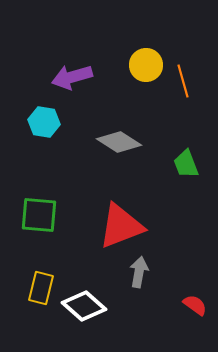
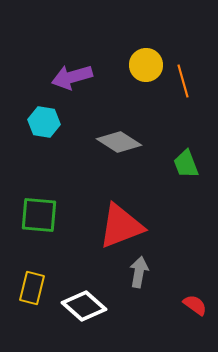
yellow rectangle: moved 9 px left
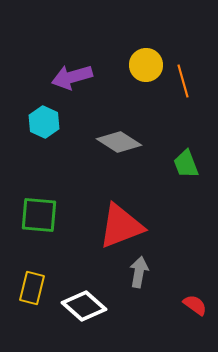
cyan hexagon: rotated 16 degrees clockwise
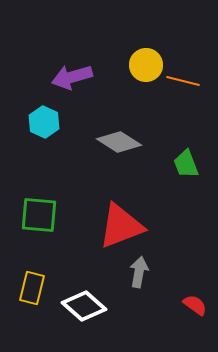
orange line: rotated 60 degrees counterclockwise
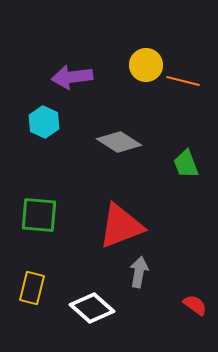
purple arrow: rotated 9 degrees clockwise
white diamond: moved 8 px right, 2 px down
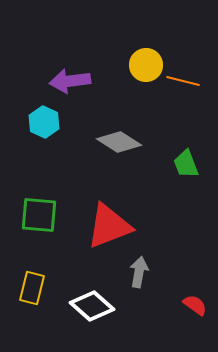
purple arrow: moved 2 px left, 4 px down
red triangle: moved 12 px left
white diamond: moved 2 px up
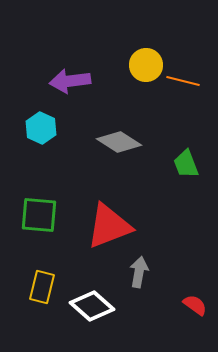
cyan hexagon: moved 3 px left, 6 px down
yellow rectangle: moved 10 px right, 1 px up
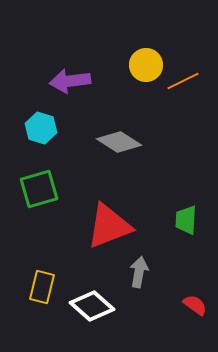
orange line: rotated 40 degrees counterclockwise
cyan hexagon: rotated 8 degrees counterclockwise
green trapezoid: moved 56 px down; rotated 24 degrees clockwise
green square: moved 26 px up; rotated 21 degrees counterclockwise
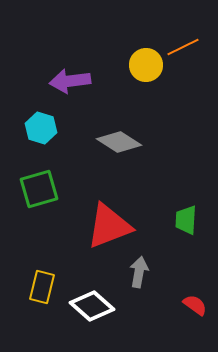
orange line: moved 34 px up
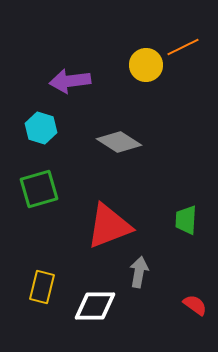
white diamond: moved 3 px right; rotated 42 degrees counterclockwise
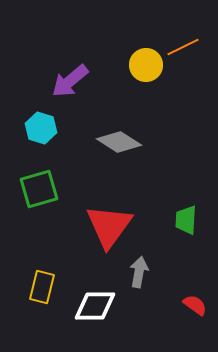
purple arrow: rotated 33 degrees counterclockwise
red triangle: rotated 33 degrees counterclockwise
